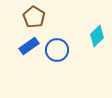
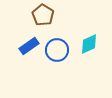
brown pentagon: moved 9 px right, 2 px up
cyan diamond: moved 8 px left, 8 px down; rotated 20 degrees clockwise
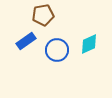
brown pentagon: rotated 30 degrees clockwise
blue rectangle: moved 3 px left, 5 px up
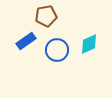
brown pentagon: moved 3 px right, 1 px down
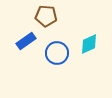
brown pentagon: rotated 15 degrees clockwise
blue circle: moved 3 px down
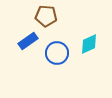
blue rectangle: moved 2 px right
